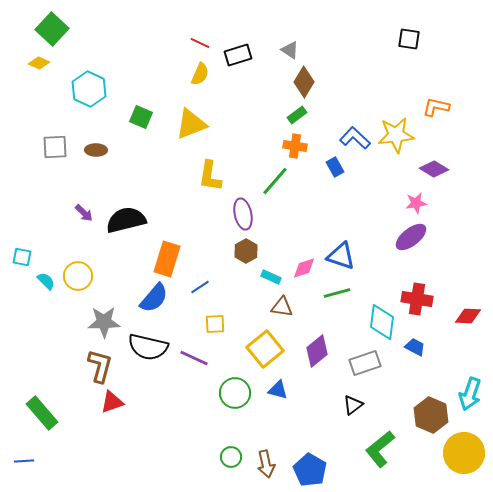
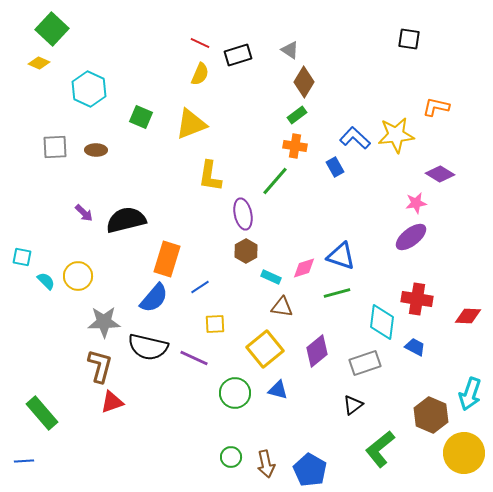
purple diamond at (434, 169): moved 6 px right, 5 px down
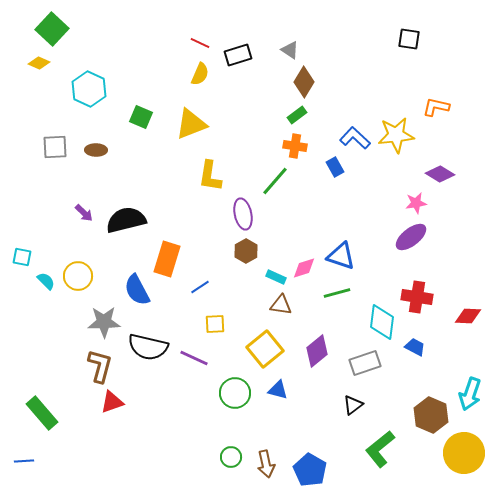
cyan rectangle at (271, 277): moved 5 px right
blue semicircle at (154, 298): moved 17 px left, 8 px up; rotated 112 degrees clockwise
red cross at (417, 299): moved 2 px up
brown triangle at (282, 307): moved 1 px left, 2 px up
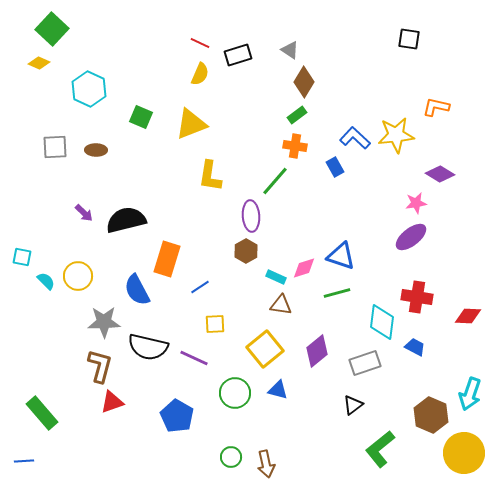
purple ellipse at (243, 214): moved 8 px right, 2 px down; rotated 8 degrees clockwise
blue pentagon at (310, 470): moved 133 px left, 54 px up
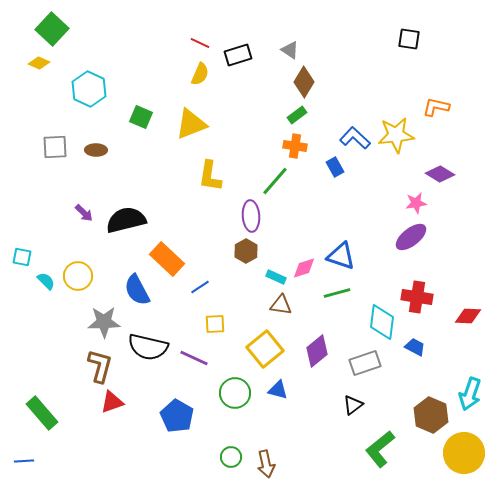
orange rectangle at (167, 259): rotated 64 degrees counterclockwise
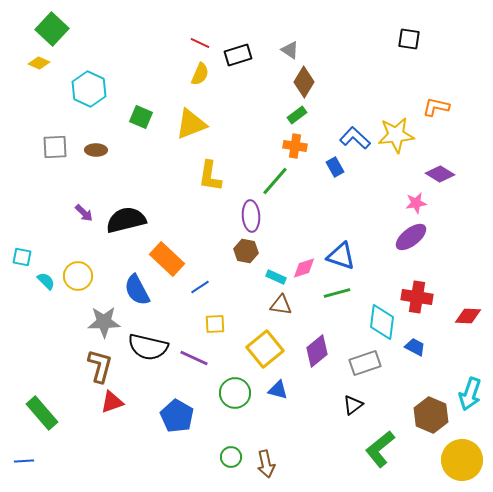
brown hexagon at (246, 251): rotated 20 degrees counterclockwise
yellow circle at (464, 453): moved 2 px left, 7 px down
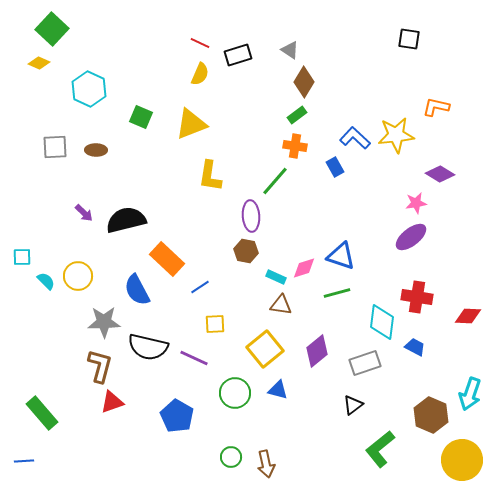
cyan square at (22, 257): rotated 12 degrees counterclockwise
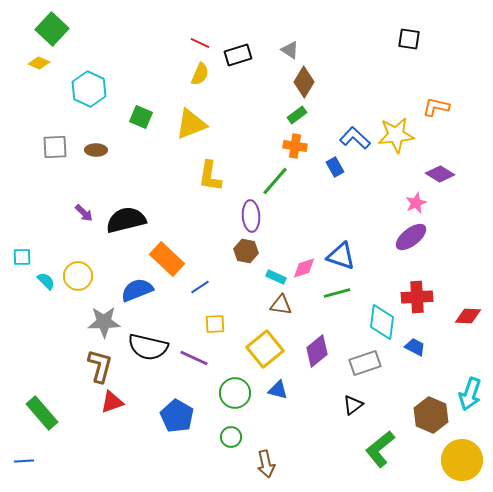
pink star at (416, 203): rotated 15 degrees counterclockwise
blue semicircle at (137, 290): rotated 96 degrees clockwise
red cross at (417, 297): rotated 12 degrees counterclockwise
green circle at (231, 457): moved 20 px up
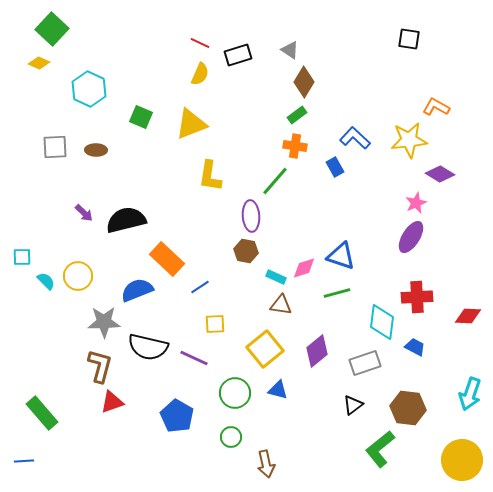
orange L-shape at (436, 107): rotated 16 degrees clockwise
yellow star at (396, 135): moved 13 px right, 5 px down
purple ellipse at (411, 237): rotated 20 degrees counterclockwise
brown hexagon at (431, 415): moved 23 px left, 7 px up; rotated 16 degrees counterclockwise
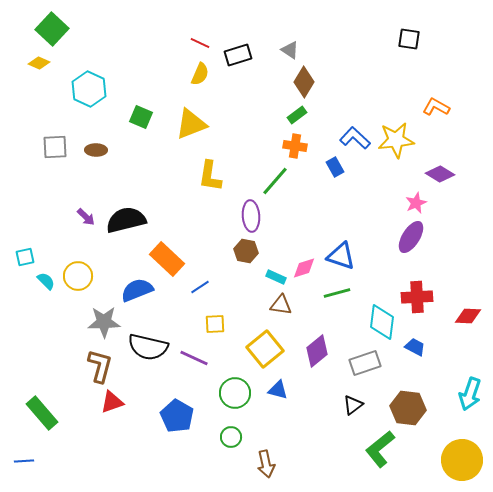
yellow star at (409, 140): moved 13 px left
purple arrow at (84, 213): moved 2 px right, 4 px down
cyan square at (22, 257): moved 3 px right; rotated 12 degrees counterclockwise
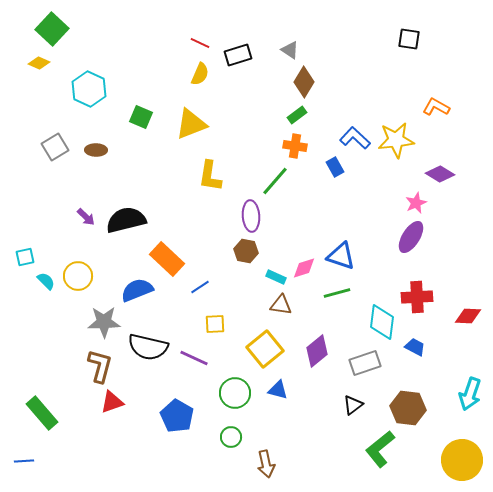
gray square at (55, 147): rotated 28 degrees counterclockwise
